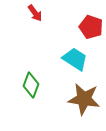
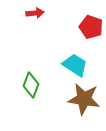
red arrow: rotated 60 degrees counterclockwise
cyan trapezoid: moved 6 px down
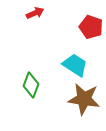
red arrow: rotated 18 degrees counterclockwise
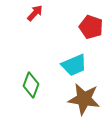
red arrow: rotated 24 degrees counterclockwise
cyan trapezoid: moved 1 px left; rotated 124 degrees clockwise
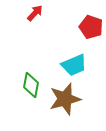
green diamond: rotated 10 degrees counterclockwise
brown star: moved 19 px left; rotated 24 degrees counterclockwise
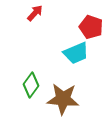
cyan trapezoid: moved 2 px right, 12 px up
green diamond: rotated 25 degrees clockwise
brown star: moved 2 px left; rotated 20 degrees clockwise
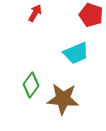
red arrow: rotated 12 degrees counterclockwise
red pentagon: moved 12 px up
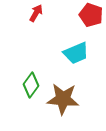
red arrow: moved 1 px right
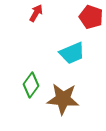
red pentagon: moved 2 px down
cyan trapezoid: moved 4 px left
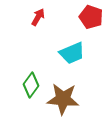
red arrow: moved 2 px right, 4 px down
